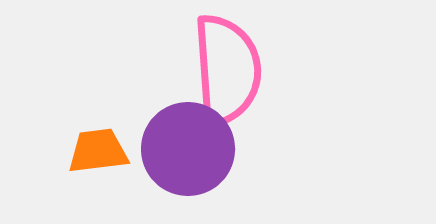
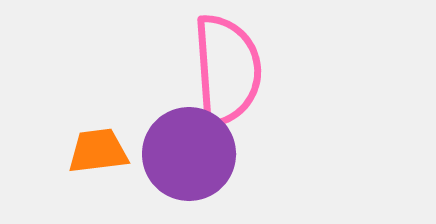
purple circle: moved 1 px right, 5 px down
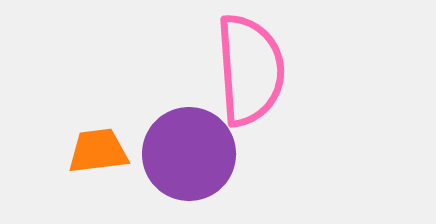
pink semicircle: moved 23 px right
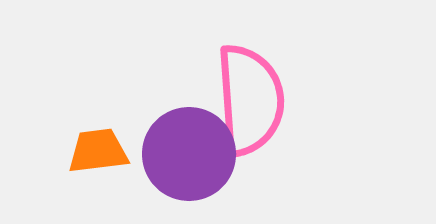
pink semicircle: moved 30 px down
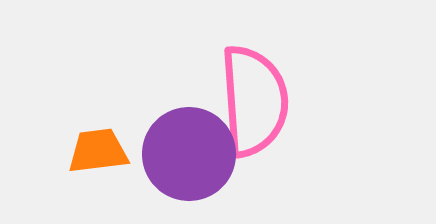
pink semicircle: moved 4 px right, 1 px down
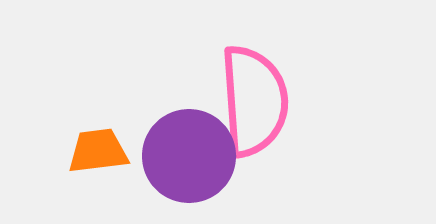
purple circle: moved 2 px down
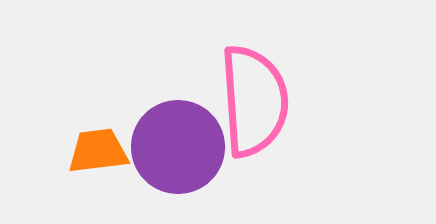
purple circle: moved 11 px left, 9 px up
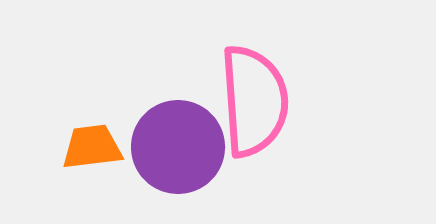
orange trapezoid: moved 6 px left, 4 px up
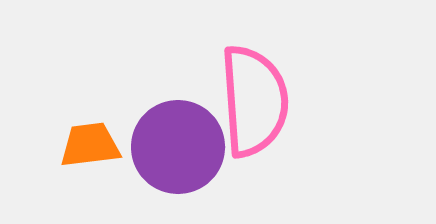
orange trapezoid: moved 2 px left, 2 px up
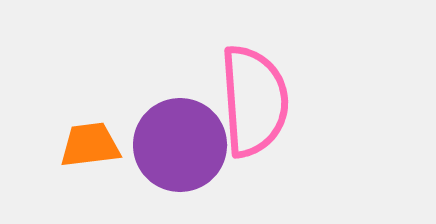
purple circle: moved 2 px right, 2 px up
